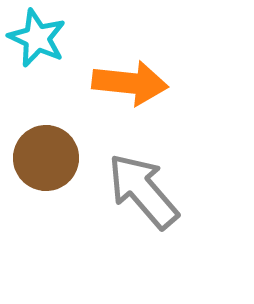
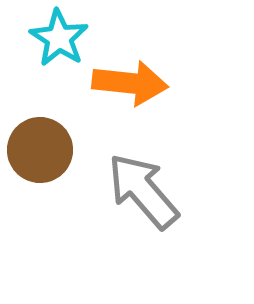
cyan star: moved 22 px right; rotated 8 degrees clockwise
brown circle: moved 6 px left, 8 px up
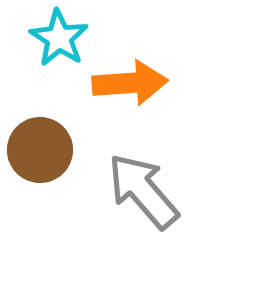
orange arrow: rotated 10 degrees counterclockwise
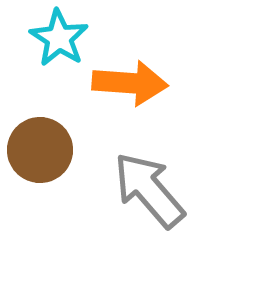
orange arrow: rotated 8 degrees clockwise
gray arrow: moved 6 px right, 1 px up
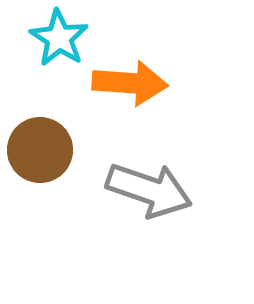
gray arrow: rotated 150 degrees clockwise
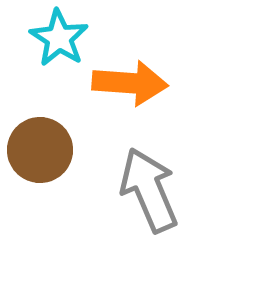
gray arrow: rotated 132 degrees counterclockwise
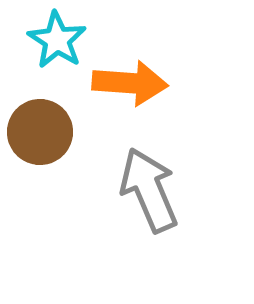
cyan star: moved 2 px left, 2 px down
brown circle: moved 18 px up
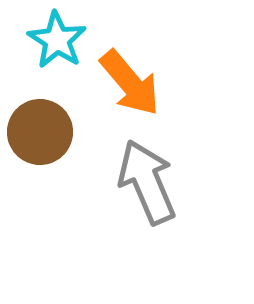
orange arrow: rotated 46 degrees clockwise
gray arrow: moved 2 px left, 8 px up
